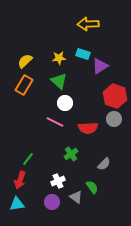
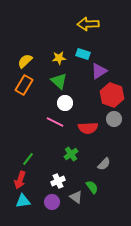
purple triangle: moved 1 px left, 5 px down
red hexagon: moved 3 px left, 1 px up
cyan triangle: moved 6 px right, 3 px up
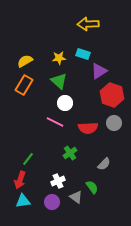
yellow semicircle: rotated 14 degrees clockwise
gray circle: moved 4 px down
green cross: moved 1 px left, 1 px up
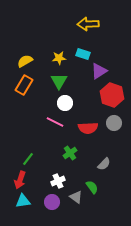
green triangle: rotated 18 degrees clockwise
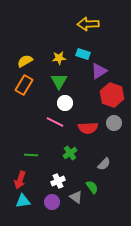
green line: moved 3 px right, 4 px up; rotated 56 degrees clockwise
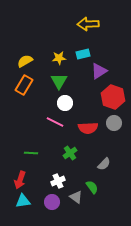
cyan rectangle: rotated 32 degrees counterclockwise
red hexagon: moved 1 px right, 2 px down
green line: moved 2 px up
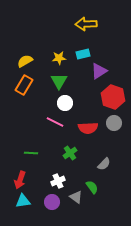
yellow arrow: moved 2 px left
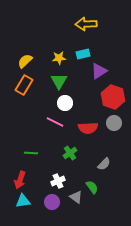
yellow semicircle: rotated 14 degrees counterclockwise
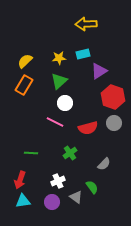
green triangle: rotated 18 degrees clockwise
red semicircle: rotated 12 degrees counterclockwise
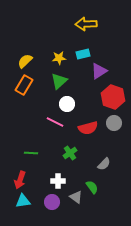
white circle: moved 2 px right, 1 px down
white cross: rotated 24 degrees clockwise
